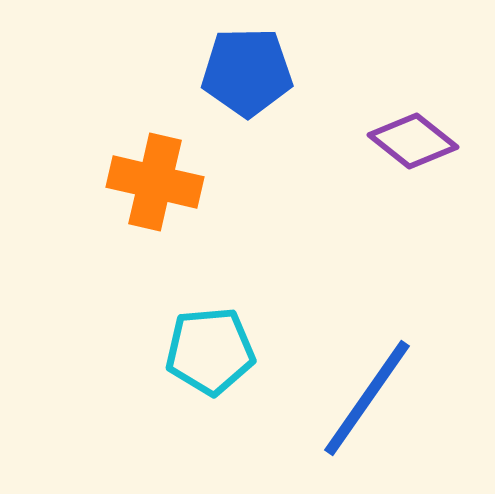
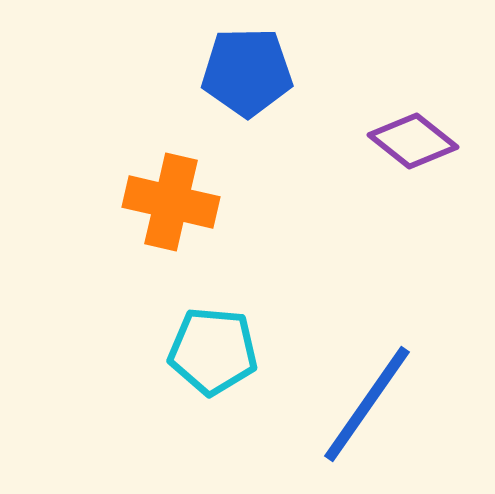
orange cross: moved 16 px right, 20 px down
cyan pentagon: moved 3 px right; rotated 10 degrees clockwise
blue line: moved 6 px down
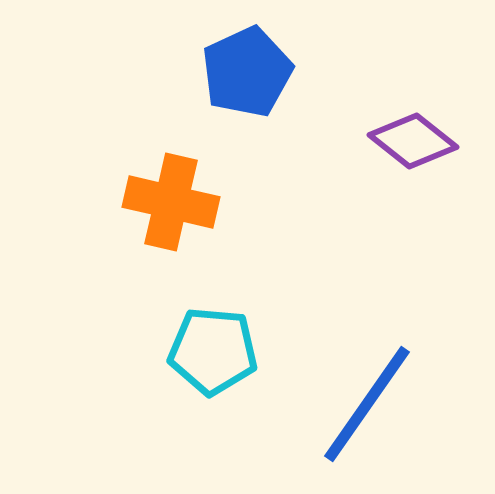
blue pentagon: rotated 24 degrees counterclockwise
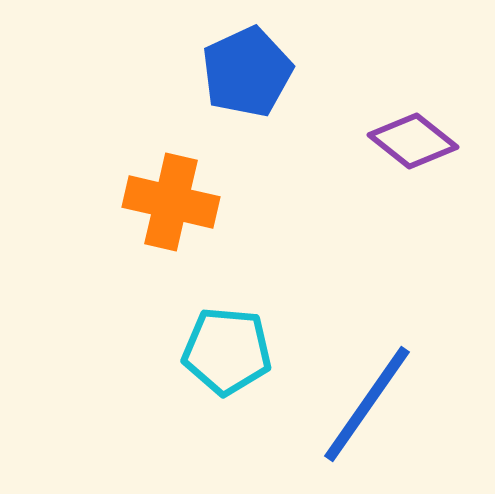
cyan pentagon: moved 14 px right
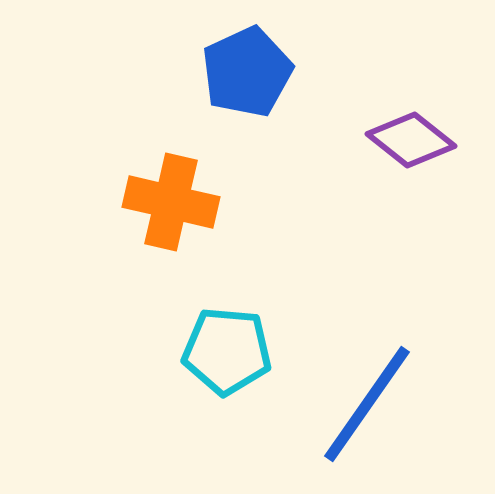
purple diamond: moved 2 px left, 1 px up
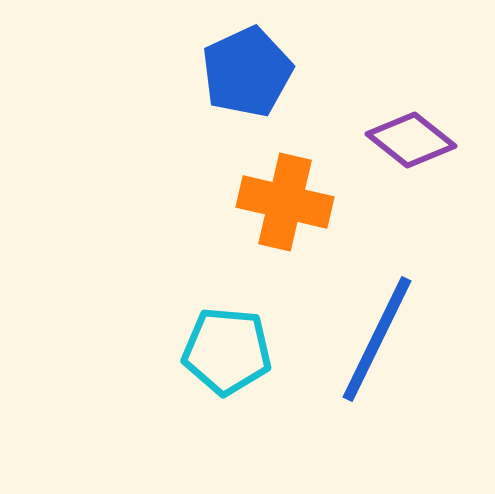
orange cross: moved 114 px right
blue line: moved 10 px right, 65 px up; rotated 9 degrees counterclockwise
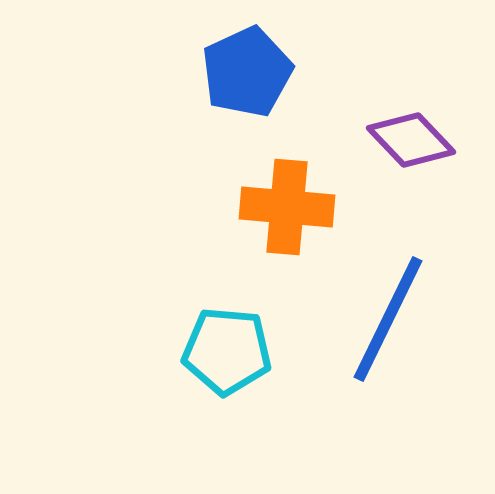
purple diamond: rotated 8 degrees clockwise
orange cross: moved 2 px right, 5 px down; rotated 8 degrees counterclockwise
blue line: moved 11 px right, 20 px up
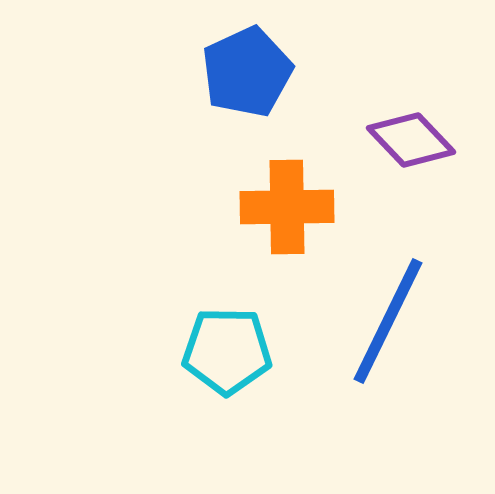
orange cross: rotated 6 degrees counterclockwise
blue line: moved 2 px down
cyan pentagon: rotated 4 degrees counterclockwise
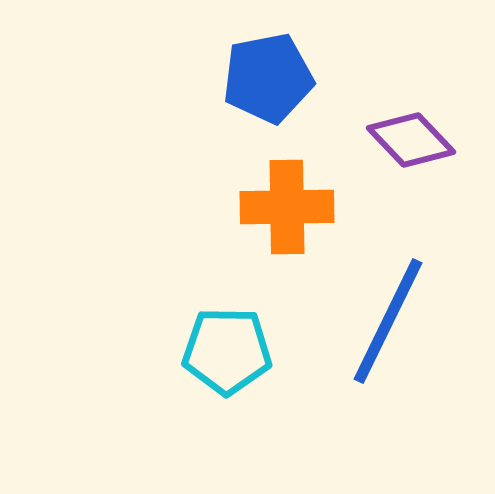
blue pentagon: moved 21 px right, 6 px down; rotated 14 degrees clockwise
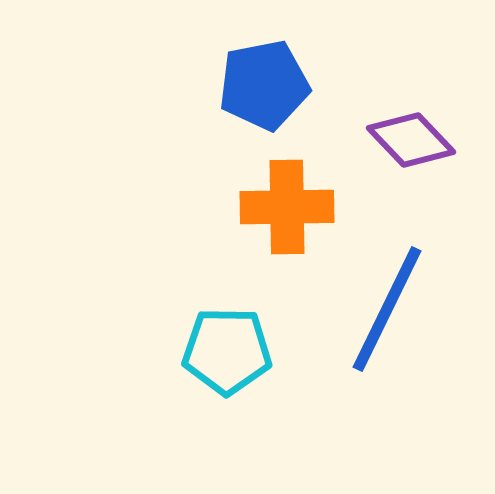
blue pentagon: moved 4 px left, 7 px down
blue line: moved 1 px left, 12 px up
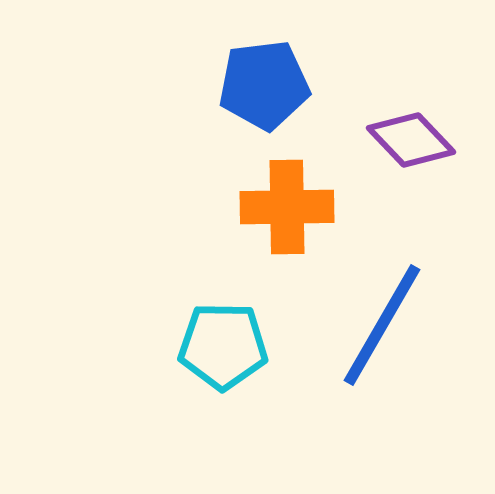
blue pentagon: rotated 4 degrees clockwise
blue line: moved 5 px left, 16 px down; rotated 4 degrees clockwise
cyan pentagon: moved 4 px left, 5 px up
